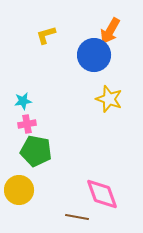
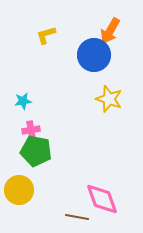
pink cross: moved 4 px right, 6 px down
pink diamond: moved 5 px down
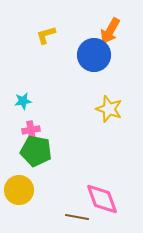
yellow star: moved 10 px down
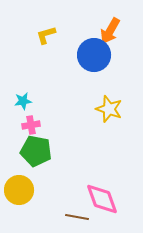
pink cross: moved 5 px up
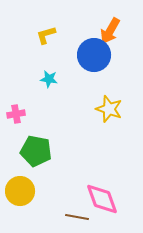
cyan star: moved 26 px right, 22 px up; rotated 18 degrees clockwise
pink cross: moved 15 px left, 11 px up
yellow circle: moved 1 px right, 1 px down
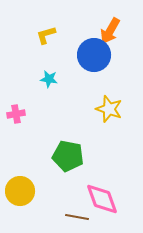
green pentagon: moved 32 px right, 5 px down
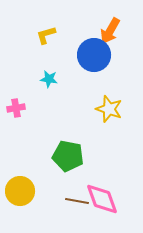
pink cross: moved 6 px up
brown line: moved 16 px up
